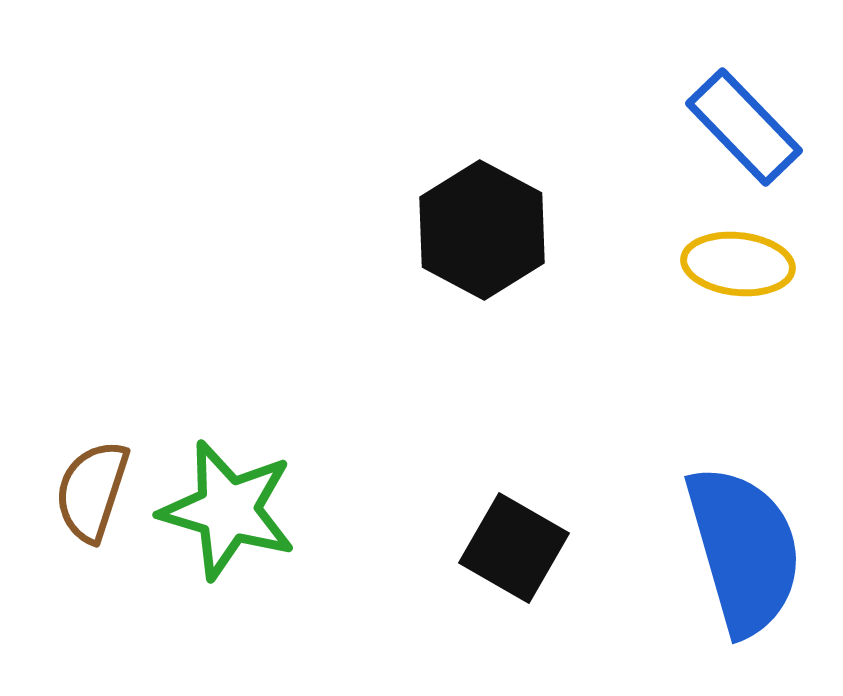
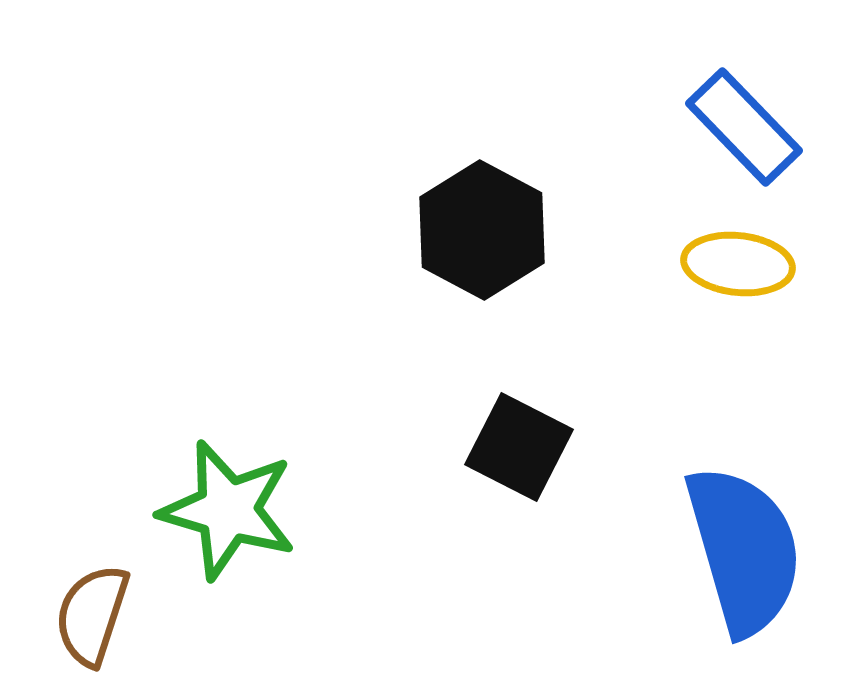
brown semicircle: moved 124 px down
black square: moved 5 px right, 101 px up; rotated 3 degrees counterclockwise
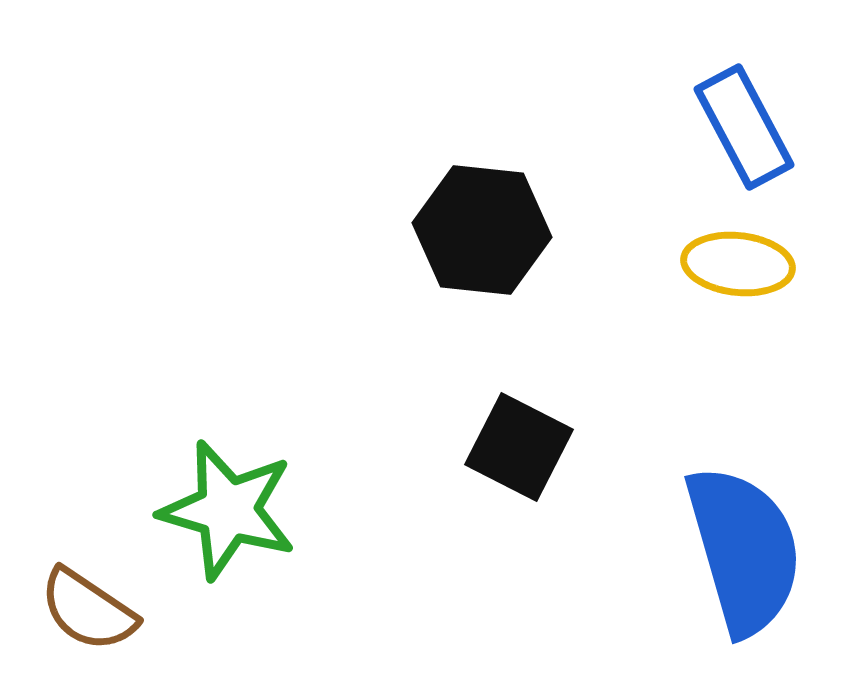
blue rectangle: rotated 16 degrees clockwise
black hexagon: rotated 22 degrees counterclockwise
brown semicircle: moved 4 px left, 5 px up; rotated 74 degrees counterclockwise
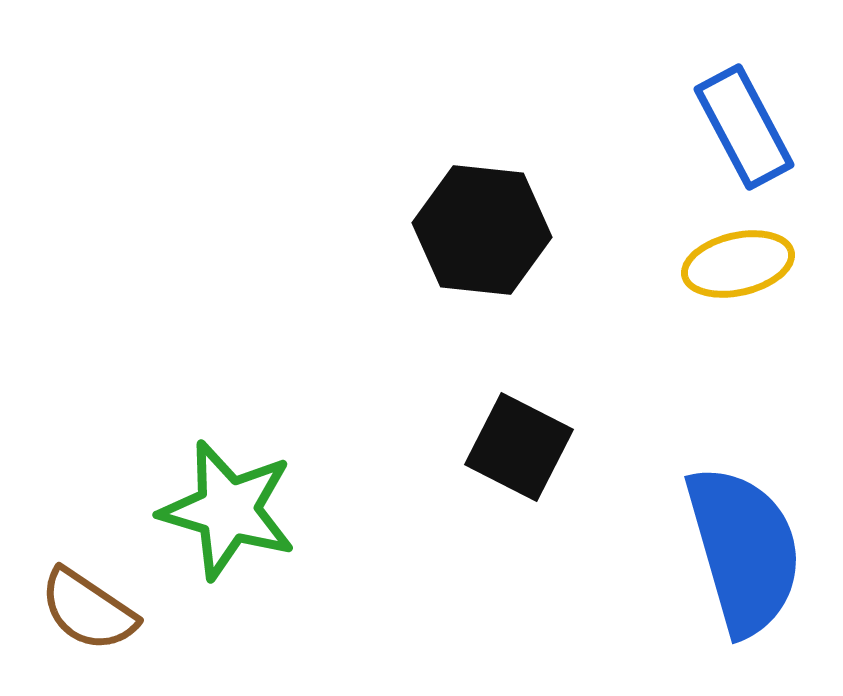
yellow ellipse: rotated 19 degrees counterclockwise
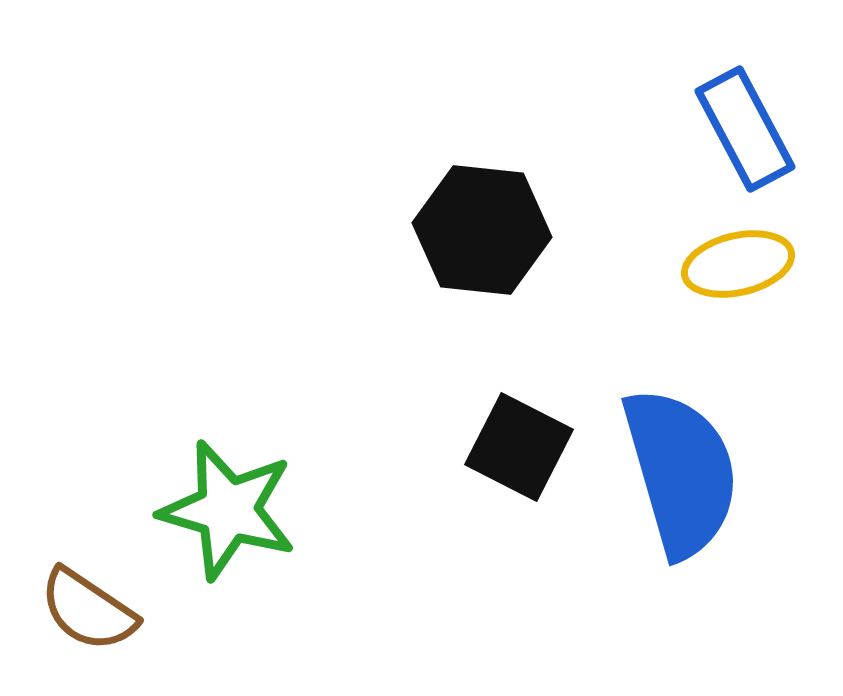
blue rectangle: moved 1 px right, 2 px down
blue semicircle: moved 63 px left, 78 px up
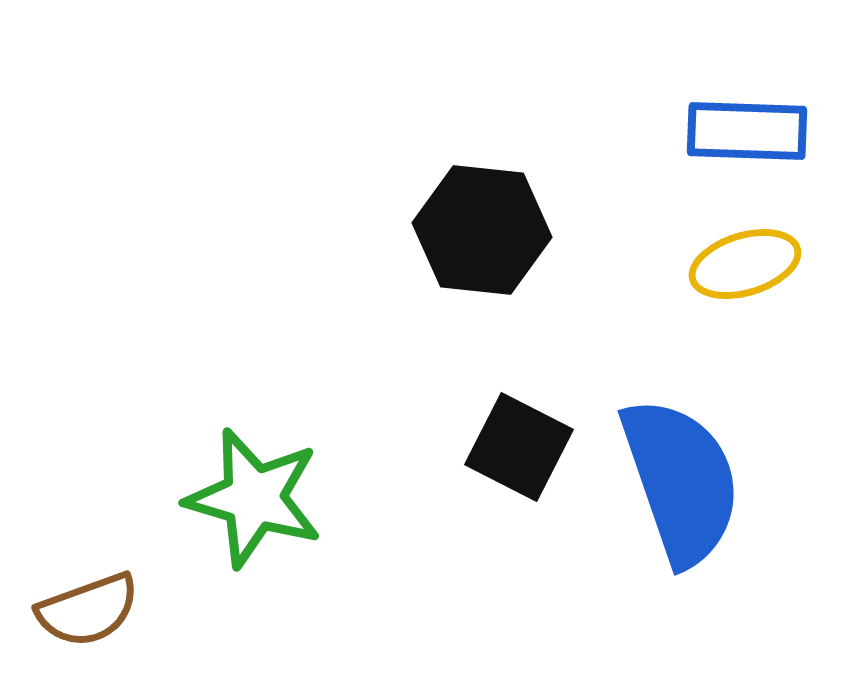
blue rectangle: moved 2 px right, 2 px down; rotated 60 degrees counterclockwise
yellow ellipse: moved 7 px right; rotated 4 degrees counterclockwise
blue semicircle: moved 9 px down; rotated 3 degrees counterclockwise
green star: moved 26 px right, 12 px up
brown semicircle: rotated 54 degrees counterclockwise
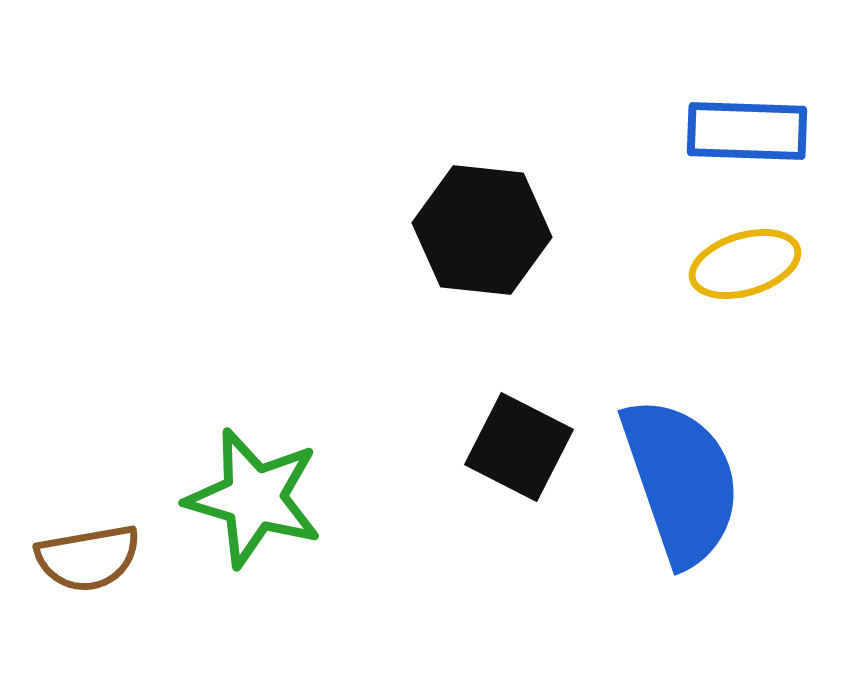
brown semicircle: moved 52 px up; rotated 10 degrees clockwise
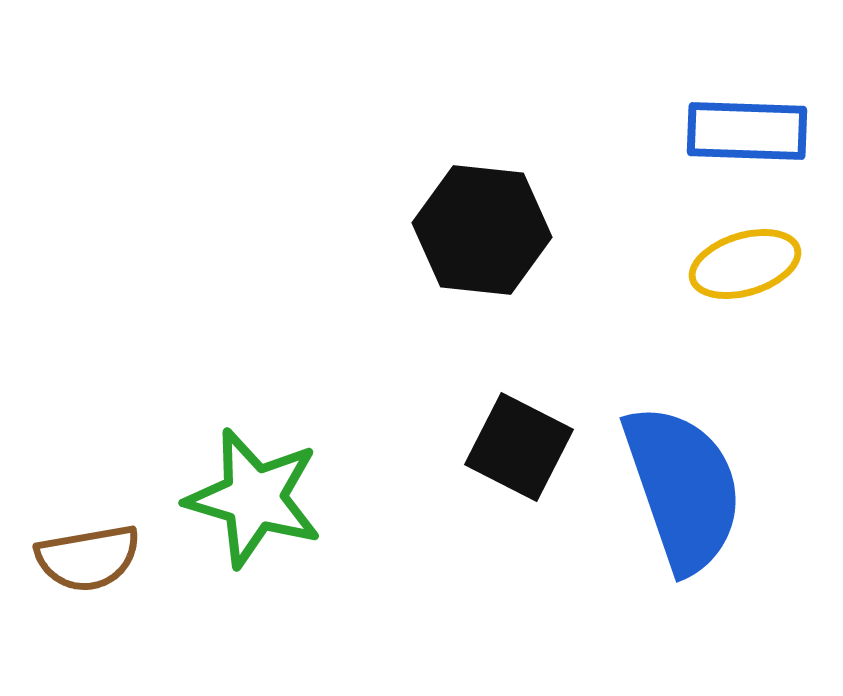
blue semicircle: moved 2 px right, 7 px down
